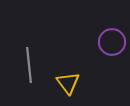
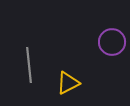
yellow triangle: rotated 40 degrees clockwise
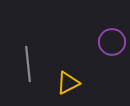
gray line: moved 1 px left, 1 px up
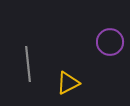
purple circle: moved 2 px left
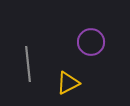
purple circle: moved 19 px left
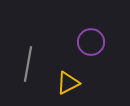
gray line: rotated 16 degrees clockwise
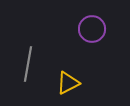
purple circle: moved 1 px right, 13 px up
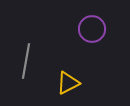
gray line: moved 2 px left, 3 px up
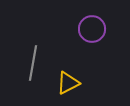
gray line: moved 7 px right, 2 px down
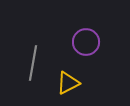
purple circle: moved 6 px left, 13 px down
